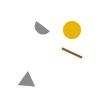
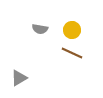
gray semicircle: moved 1 px left; rotated 28 degrees counterclockwise
gray triangle: moved 8 px left, 3 px up; rotated 36 degrees counterclockwise
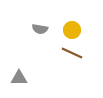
gray triangle: rotated 30 degrees clockwise
